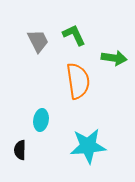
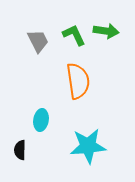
green arrow: moved 8 px left, 27 px up
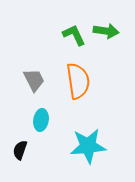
gray trapezoid: moved 4 px left, 39 px down
black semicircle: rotated 18 degrees clockwise
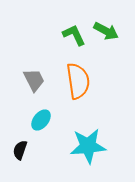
green arrow: rotated 20 degrees clockwise
cyan ellipse: rotated 30 degrees clockwise
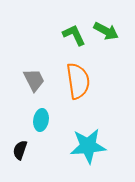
cyan ellipse: rotated 30 degrees counterclockwise
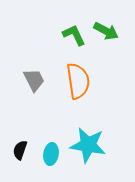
cyan ellipse: moved 10 px right, 34 px down
cyan star: moved 1 px up; rotated 15 degrees clockwise
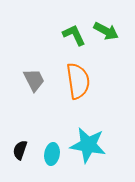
cyan ellipse: moved 1 px right
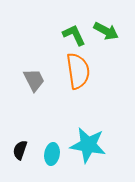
orange semicircle: moved 10 px up
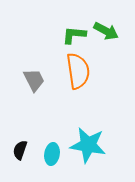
green L-shape: rotated 60 degrees counterclockwise
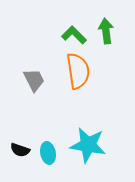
green arrow: rotated 125 degrees counterclockwise
green L-shape: rotated 40 degrees clockwise
black semicircle: rotated 90 degrees counterclockwise
cyan ellipse: moved 4 px left, 1 px up; rotated 20 degrees counterclockwise
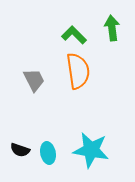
green arrow: moved 6 px right, 3 px up
cyan star: moved 3 px right, 5 px down
